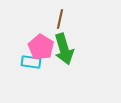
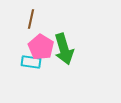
brown line: moved 29 px left
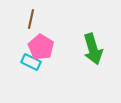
green arrow: moved 29 px right
cyan rectangle: rotated 18 degrees clockwise
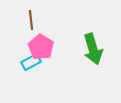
brown line: moved 1 px down; rotated 18 degrees counterclockwise
cyan rectangle: rotated 54 degrees counterclockwise
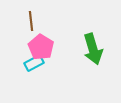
brown line: moved 1 px down
cyan rectangle: moved 3 px right, 1 px down
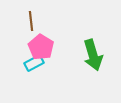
green arrow: moved 6 px down
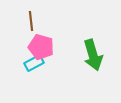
pink pentagon: rotated 15 degrees counterclockwise
